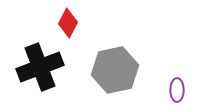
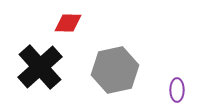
red diamond: rotated 64 degrees clockwise
black cross: rotated 21 degrees counterclockwise
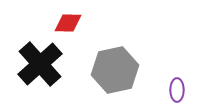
black cross: moved 3 px up
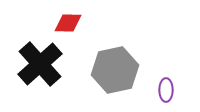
purple ellipse: moved 11 px left
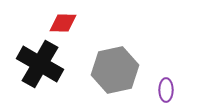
red diamond: moved 5 px left
black cross: rotated 18 degrees counterclockwise
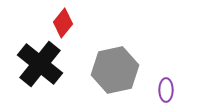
red diamond: rotated 52 degrees counterclockwise
black cross: rotated 9 degrees clockwise
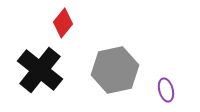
black cross: moved 6 px down
purple ellipse: rotated 15 degrees counterclockwise
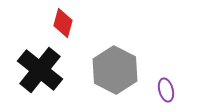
red diamond: rotated 24 degrees counterclockwise
gray hexagon: rotated 21 degrees counterclockwise
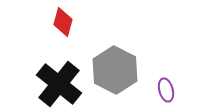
red diamond: moved 1 px up
black cross: moved 19 px right, 14 px down
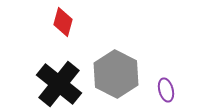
gray hexagon: moved 1 px right, 4 px down
